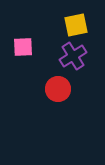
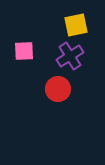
pink square: moved 1 px right, 4 px down
purple cross: moved 3 px left
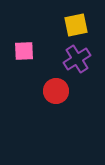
purple cross: moved 7 px right, 3 px down
red circle: moved 2 px left, 2 px down
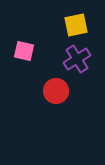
pink square: rotated 15 degrees clockwise
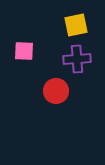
pink square: rotated 10 degrees counterclockwise
purple cross: rotated 28 degrees clockwise
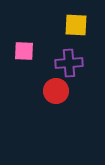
yellow square: rotated 15 degrees clockwise
purple cross: moved 8 px left, 4 px down
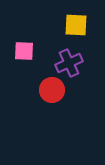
purple cross: rotated 20 degrees counterclockwise
red circle: moved 4 px left, 1 px up
